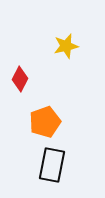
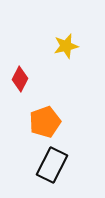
black rectangle: rotated 16 degrees clockwise
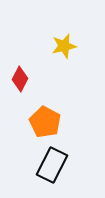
yellow star: moved 2 px left
orange pentagon: rotated 24 degrees counterclockwise
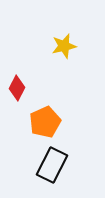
red diamond: moved 3 px left, 9 px down
orange pentagon: rotated 20 degrees clockwise
